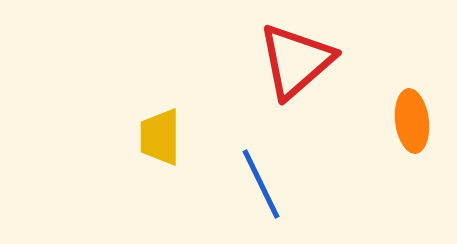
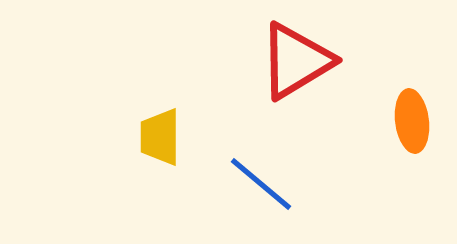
red triangle: rotated 10 degrees clockwise
blue line: rotated 24 degrees counterclockwise
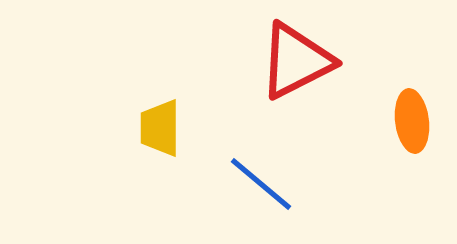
red triangle: rotated 4 degrees clockwise
yellow trapezoid: moved 9 px up
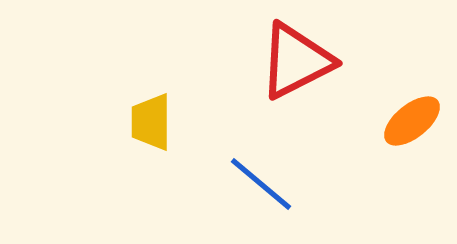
orange ellipse: rotated 58 degrees clockwise
yellow trapezoid: moved 9 px left, 6 px up
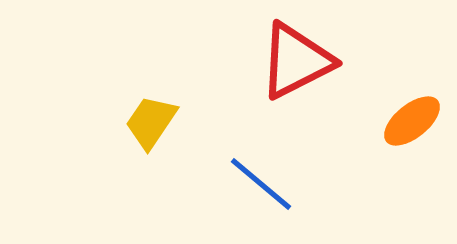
yellow trapezoid: rotated 34 degrees clockwise
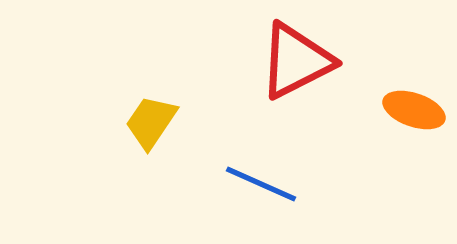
orange ellipse: moved 2 px right, 11 px up; rotated 58 degrees clockwise
blue line: rotated 16 degrees counterclockwise
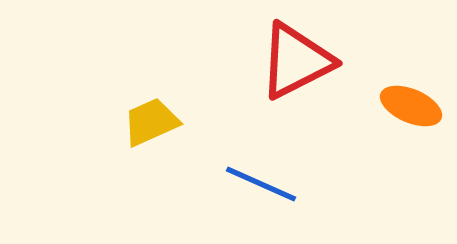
orange ellipse: moved 3 px left, 4 px up; rotated 4 degrees clockwise
yellow trapezoid: rotated 32 degrees clockwise
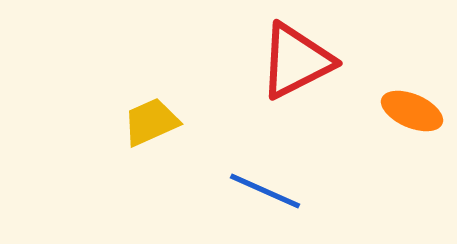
orange ellipse: moved 1 px right, 5 px down
blue line: moved 4 px right, 7 px down
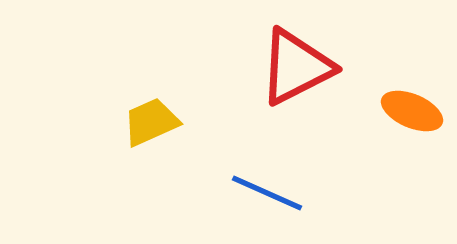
red triangle: moved 6 px down
blue line: moved 2 px right, 2 px down
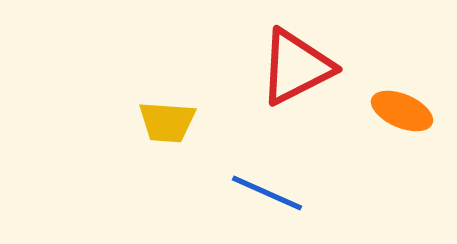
orange ellipse: moved 10 px left
yellow trapezoid: moved 16 px right; rotated 152 degrees counterclockwise
